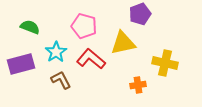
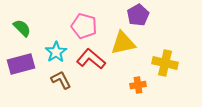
purple pentagon: moved 2 px left, 1 px down; rotated 10 degrees counterclockwise
green semicircle: moved 8 px left, 1 px down; rotated 24 degrees clockwise
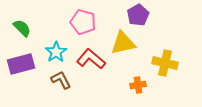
pink pentagon: moved 1 px left, 4 px up
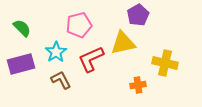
pink pentagon: moved 4 px left, 3 px down; rotated 30 degrees counterclockwise
red L-shape: rotated 64 degrees counterclockwise
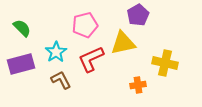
pink pentagon: moved 6 px right
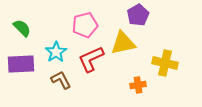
purple rectangle: rotated 12 degrees clockwise
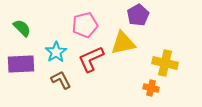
orange cross: moved 13 px right, 3 px down; rotated 21 degrees clockwise
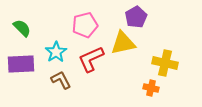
purple pentagon: moved 2 px left, 2 px down
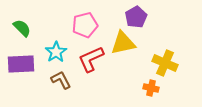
yellow cross: rotated 10 degrees clockwise
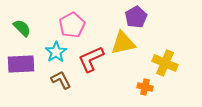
pink pentagon: moved 13 px left; rotated 15 degrees counterclockwise
orange cross: moved 6 px left, 1 px up
